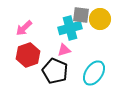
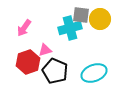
pink arrow: rotated 12 degrees counterclockwise
pink triangle: moved 19 px left
red hexagon: moved 7 px down
cyan ellipse: rotated 35 degrees clockwise
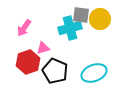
pink triangle: moved 2 px left, 2 px up
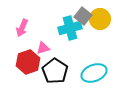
gray square: moved 2 px right, 1 px down; rotated 30 degrees clockwise
pink arrow: moved 2 px left; rotated 12 degrees counterclockwise
black pentagon: rotated 10 degrees clockwise
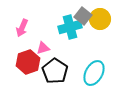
cyan cross: moved 1 px up
cyan ellipse: rotated 40 degrees counterclockwise
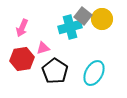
yellow circle: moved 2 px right
red hexagon: moved 6 px left, 3 px up; rotated 10 degrees clockwise
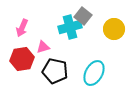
yellow circle: moved 12 px right, 10 px down
pink triangle: moved 1 px up
black pentagon: rotated 20 degrees counterclockwise
